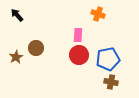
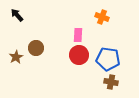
orange cross: moved 4 px right, 3 px down
blue pentagon: rotated 20 degrees clockwise
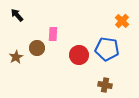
orange cross: moved 20 px right, 4 px down; rotated 24 degrees clockwise
pink rectangle: moved 25 px left, 1 px up
brown circle: moved 1 px right
blue pentagon: moved 1 px left, 10 px up
brown cross: moved 6 px left, 3 px down
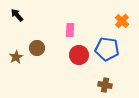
pink rectangle: moved 17 px right, 4 px up
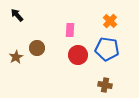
orange cross: moved 12 px left
red circle: moved 1 px left
